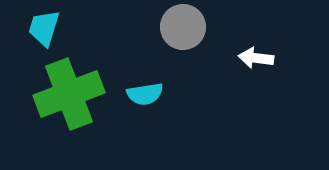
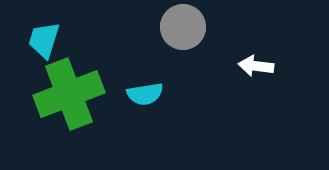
cyan trapezoid: moved 12 px down
white arrow: moved 8 px down
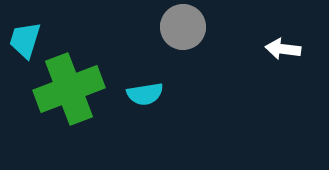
cyan trapezoid: moved 19 px left
white arrow: moved 27 px right, 17 px up
green cross: moved 5 px up
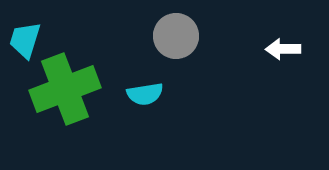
gray circle: moved 7 px left, 9 px down
white arrow: rotated 8 degrees counterclockwise
green cross: moved 4 px left
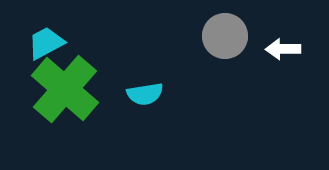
gray circle: moved 49 px right
cyan trapezoid: moved 21 px right, 3 px down; rotated 45 degrees clockwise
green cross: rotated 28 degrees counterclockwise
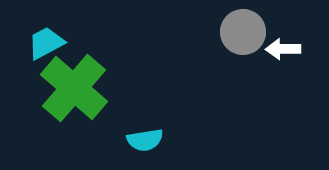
gray circle: moved 18 px right, 4 px up
green cross: moved 9 px right, 1 px up
cyan semicircle: moved 46 px down
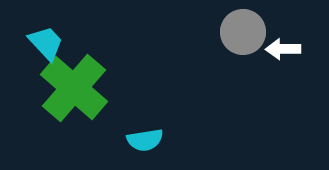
cyan trapezoid: rotated 75 degrees clockwise
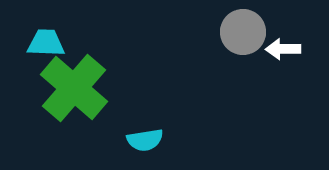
cyan trapezoid: rotated 45 degrees counterclockwise
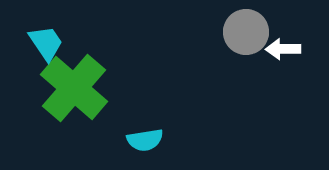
gray circle: moved 3 px right
cyan trapezoid: rotated 54 degrees clockwise
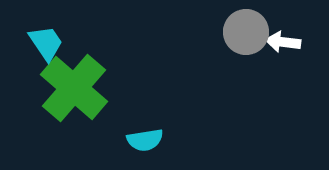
white arrow: moved 7 px up; rotated 8 degrees clockwise
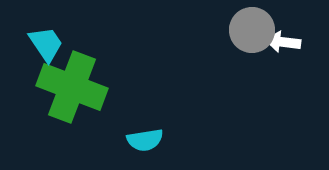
gray circle: moved 6 px right, 2 px up
cyan trapezoid: moved 1 px down
green cross: moved 2 px left, 1 px up; rotated 20 degrees counterclockwise
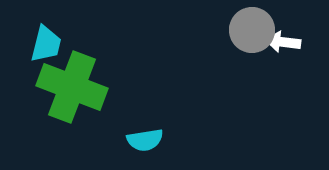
cyan trapezoid: rotated 48 degrees clockwise
